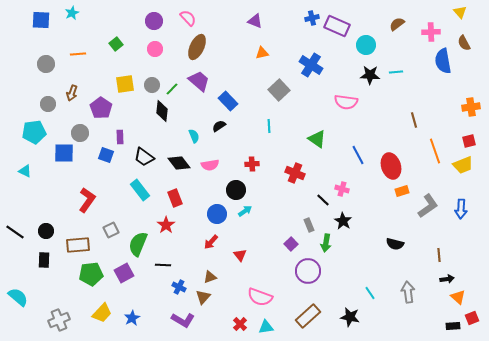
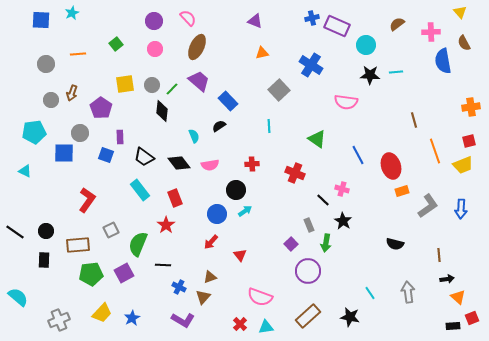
gray circle at (48, 104): moved 3 px right, 4 px up
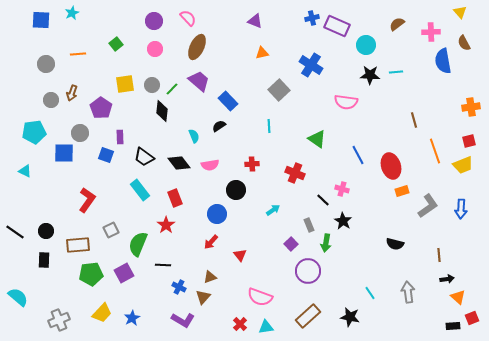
cyan arrow at (245, 211): moved 28 px right, 1 px up
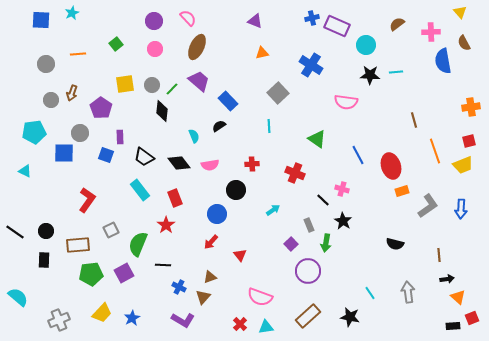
gray square at (279, 90): moved 1 px left, 3 px down
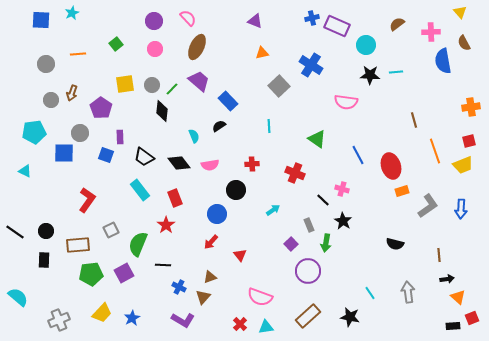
gray square at (278, 93): moved 1 px right, 7 px up
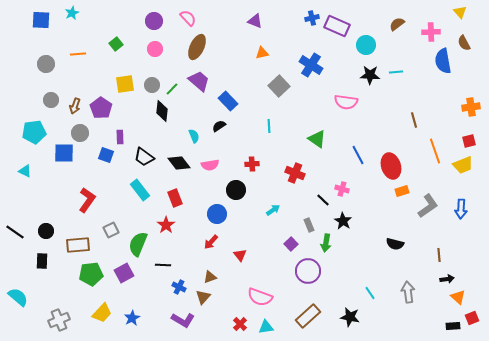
brown arrow at (72, 93): moved 3 px right, 13 px down
black rectangle at (44, 260): moved 2 px left, 1 px down
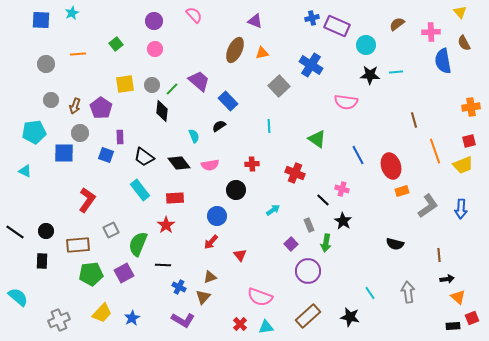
pink semicircle at (188, 18): moved 6 px right, 3 px up
brown ellipse at (197, 47): moved 38 px right, 3 px down
red rectangle at (175, 198): rotated 72 degrees counterclockwise
blue circle at (217, 214): moved 2 px down
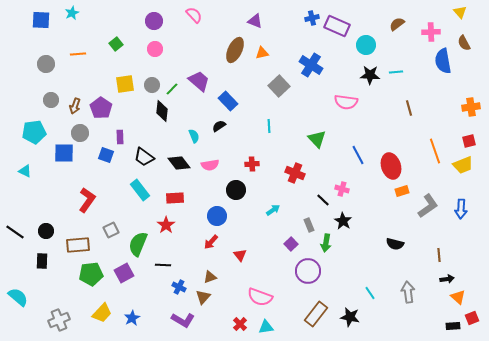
brown line at (414, 120): moved 5 px left, 12 px up
green triangle at (317, 139): rotated 12 degrees clockwise
brown rectangle at (308, 316): moved 8 px right, 2 px up; rotated 10 degrees counterclockwise
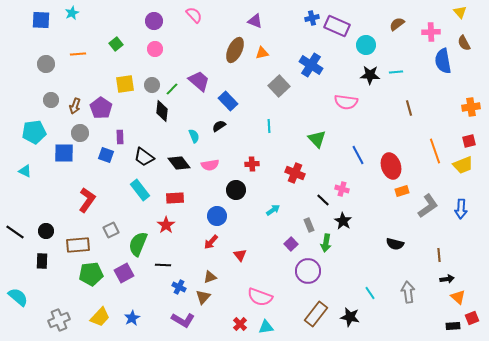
yellow trapezoid at (102, 313): moved 2 px left, 4 px down
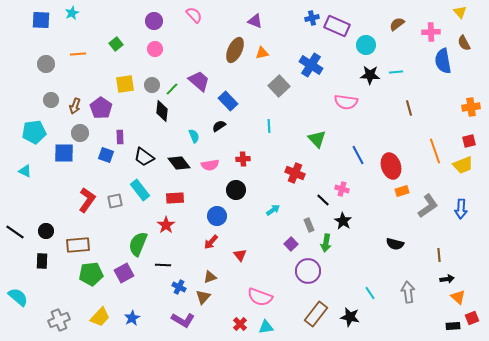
red cross at (252, 164): moved 9 px left, 5 px up
gray square at (111, 230): moved 4 px right, 29 px up; rotated 14 degrees clockwise
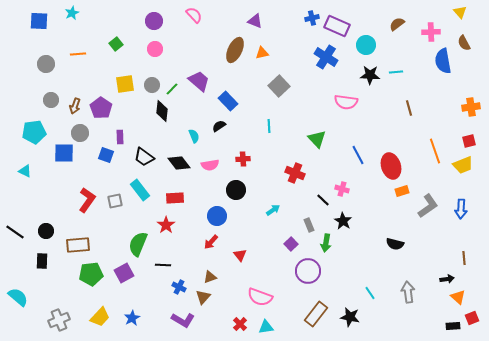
blue square at (41, 20): moved 2 px left, 1 px down
blue cross at (311, 65): moved 15 px right, 8 px up
brown line at (439, 255): moved 25 px right, 3 px down
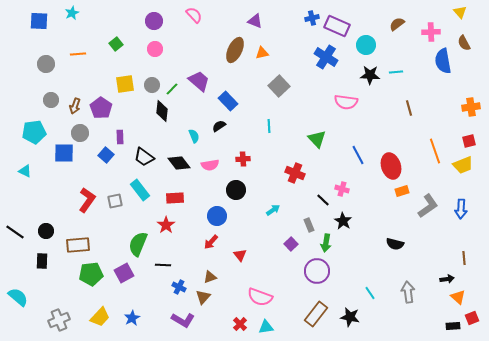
blue square at (106, 155): rotated 21 degrees clockwise
purple circle at (308, 271): moved 9 px right
